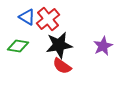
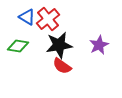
purple star: moved 4 px left, 1 px up
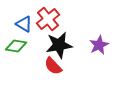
blue triangle: moved 3 px left, 7 px down
green diamond: moved 2 px left
red semicircle: moved 9 px left; rotated 12 degrees clockwise
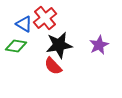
red cross: moved 3 px left, 1 px up
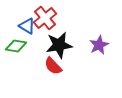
blue triangle: moved 3 px right, 2 px down
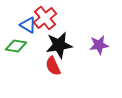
blue triangle: moved 1 px right, 1 px up
purple star: rotated 18 degrees clockwise
red semicircle: rotated 18 degrees clockwise
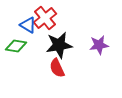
red semicircle: moved 4 px right, 2 px down
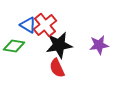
red cross: moved 7 px down
green diamond: moved 2 px left
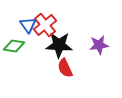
blue triangle: rotated 24 degrees clockwise
black star: rotated 12 degrees clockwise
red semicircle: moved 8 px right
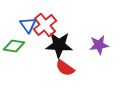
red semicircle: rotated 30 degrees counterclockwise
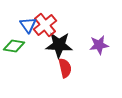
red semicircle: rotated 138 degrees counterclockwise
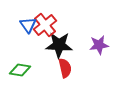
green diamond: moved 6 px right, 24 px down
